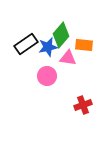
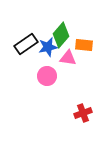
red cross: moved 8 px down
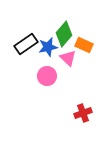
green diamond: moved 3 px right, 1 px up
orange rectangle: rotated 18 degrees clockwise
pink triangle: rotated 36 degrees clockwise
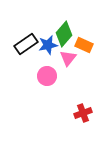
blue star: moved 2 px up
pink triangle: rotated 24 degrees clockwise
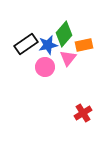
orange rectangle: rotated 36 degrees counterclockwise
pink circle: moved 2 px left, 9 px up
red cross: rotated 12 degrees counterclockwise
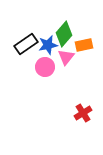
pink triangle: moved 2 px left, 1 px up
